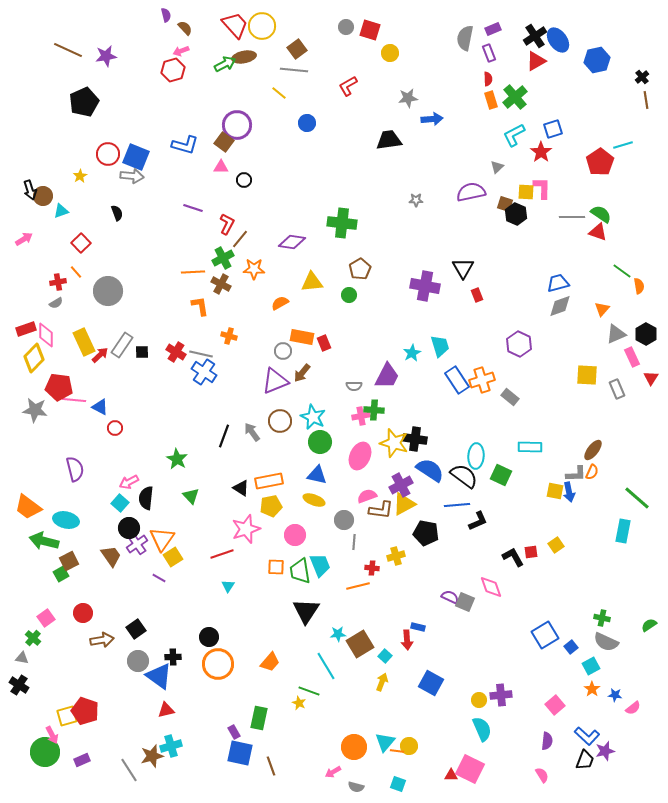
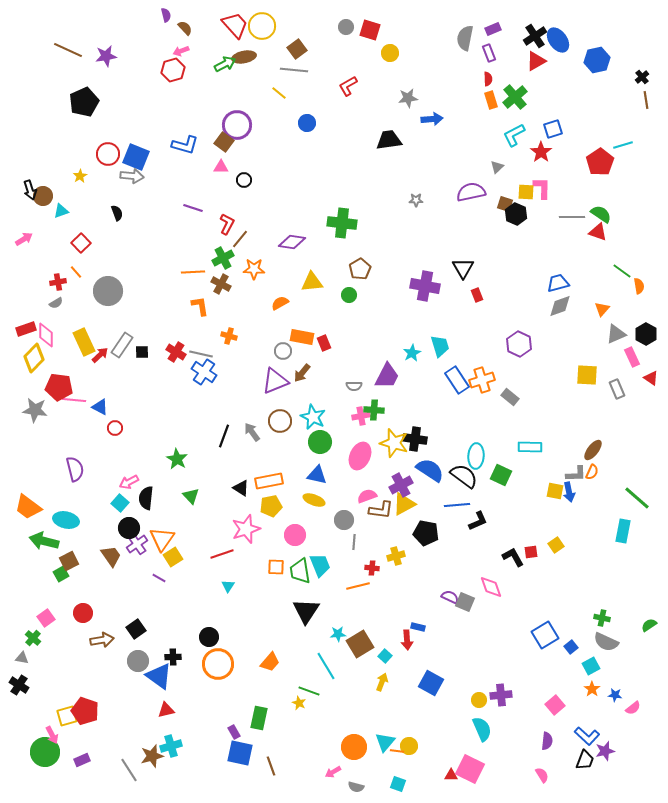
red triangle at (651, 378): rotated 28 degrees counterclockwise
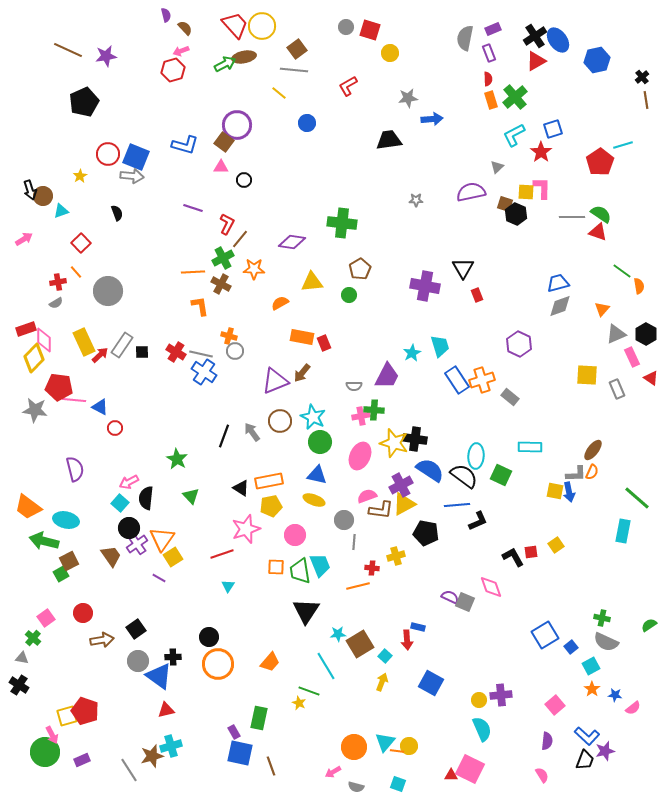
pink diamond at (46, 335): moved 2 px left, 5 px down
gray circle at (283, 351): moved 48 px left
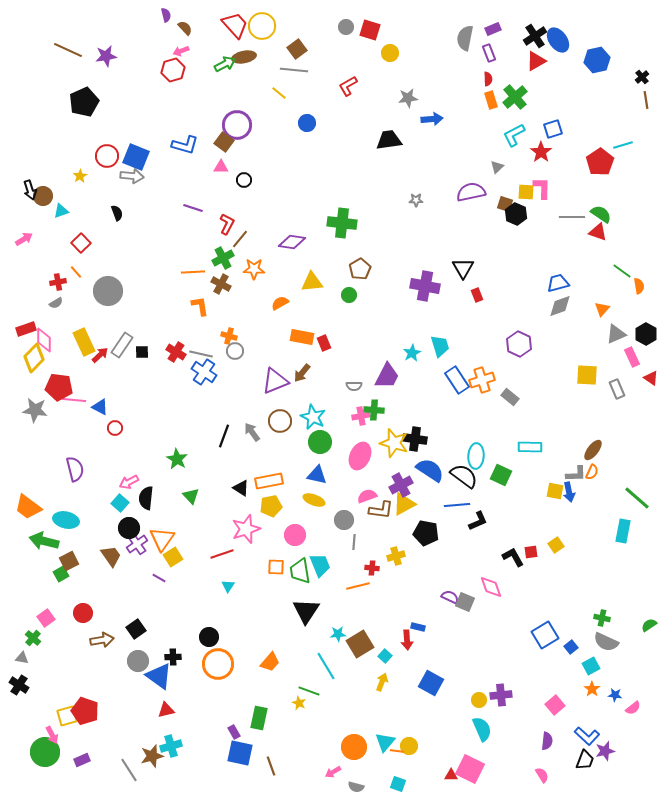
red circle at (108, 154): moved 1 px left, 2 px down
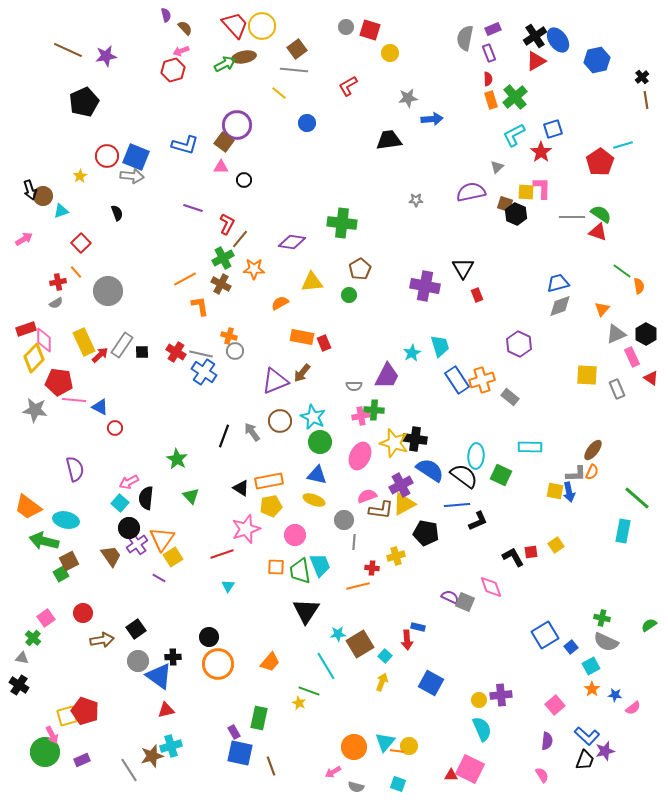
orange line at (193, 272): moved 8 px left, 7 px down; rotated 25 degrees counterclockwise
red pentagon at (59, 387): moved 5 px up
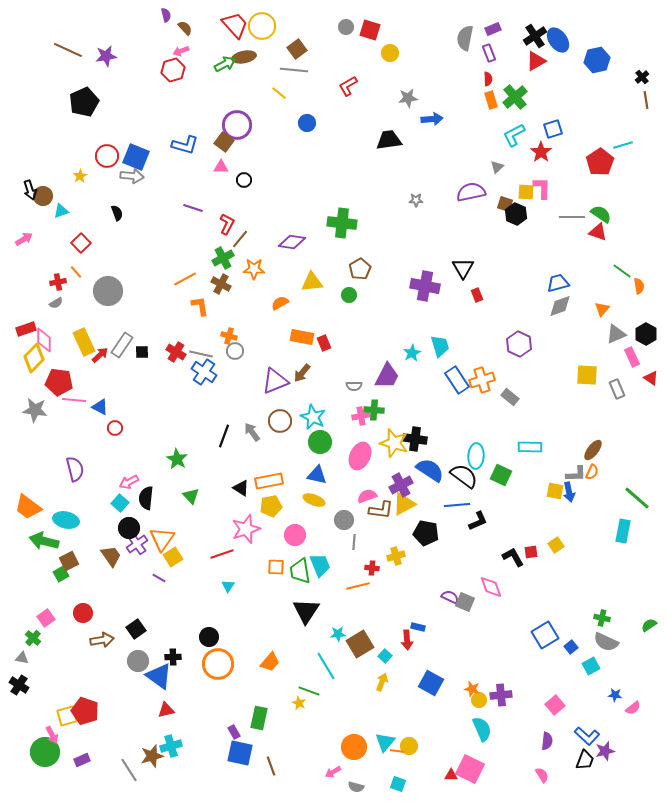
orange star at (592, 689): moved 120 px left; rotated 21 degrees counterclockwise
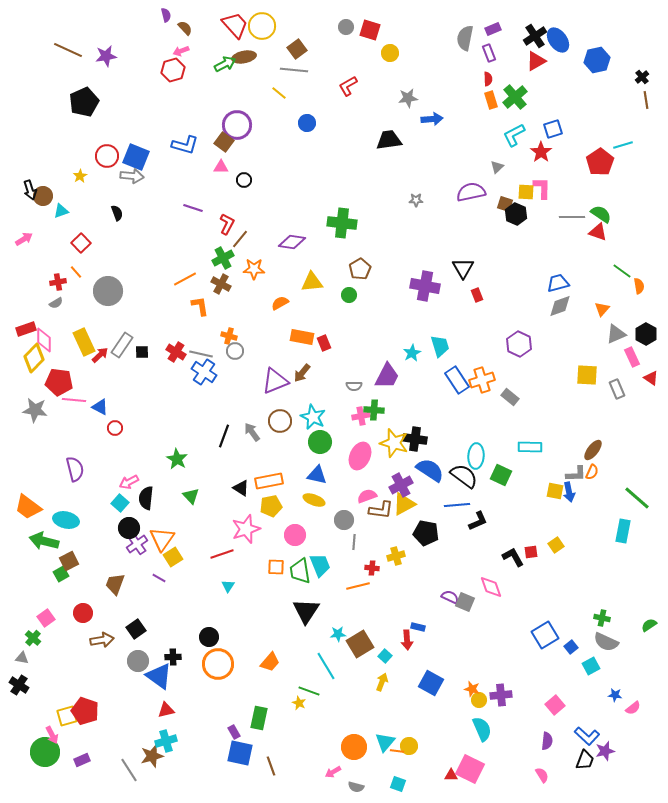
brown trapezoid at (111, 556): moved 4 px right, 28 px down; rotated 125 degrees counterclockwise
cyan cross at (171, 746): moved 5 px left, 5 px up
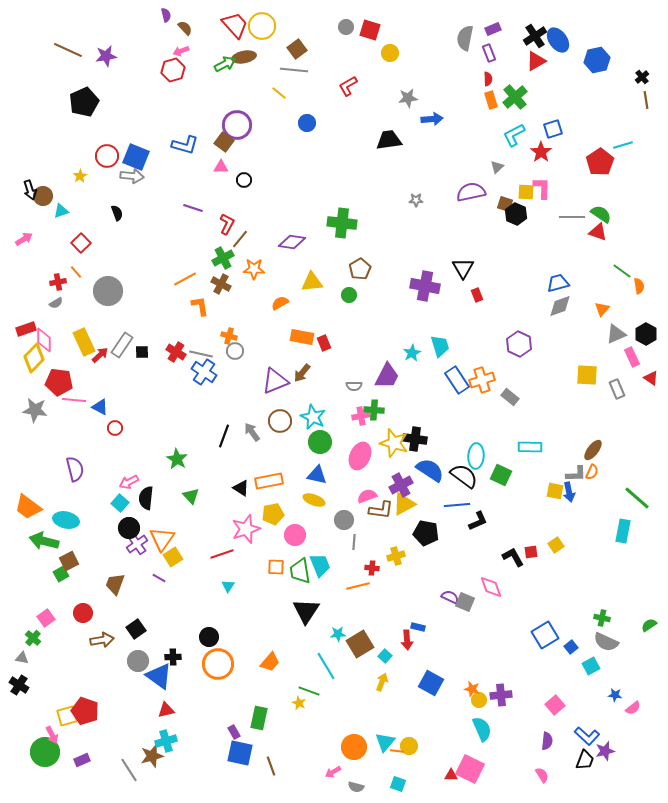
yellow pentagon at (271, 506): moved 2 px right, 8 px down
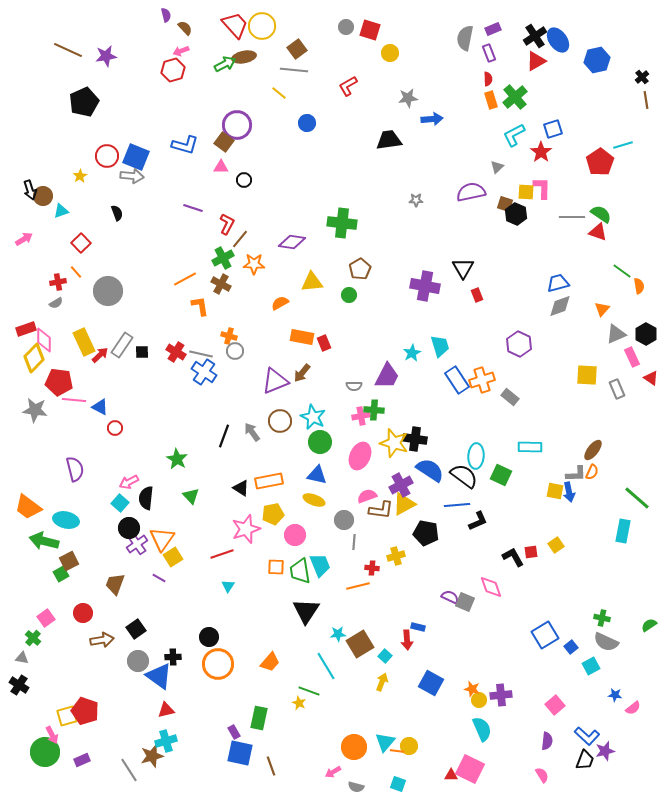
orange star at (254, 269): moved 5 px up
